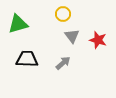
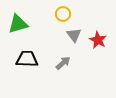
gray triangle: moved 2 px right, 1 px up
red star: rotated 12 degrees clockwise
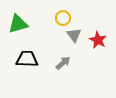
yellow circle: moved 4 px down
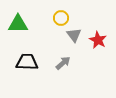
yellow circle: moved 2 px left
green triangle: rotated 15 degrees clockwise
black trapezoid: moved 3 px down
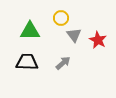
green triangle: moved 12 px right, 7 px down
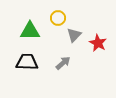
yellow circle: moved 3 px left
gray triangle: rotated 21 degrees clockwise
red star: moved 3 px down
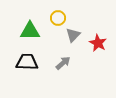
gray triangle: moved 1 px left
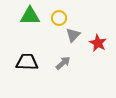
yellow circle: moved 1 px right
green triangle: moved 15 px up
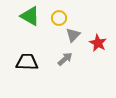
green triangle: rotated 30 degrees clockwise
gray arrow: moved 2 px right, 4 px up
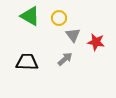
gray triangle: rotated 21 degrees counterclockwise
red star: moved 2 px left, 1 px up; rotated 18 degrees counterclockwise
